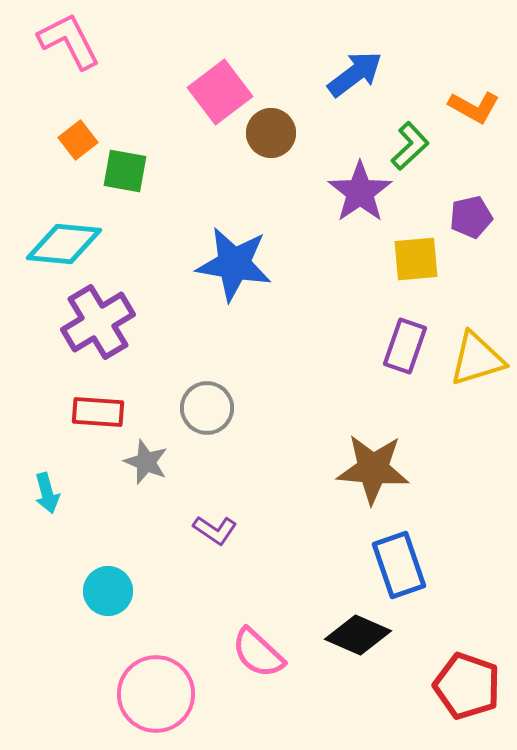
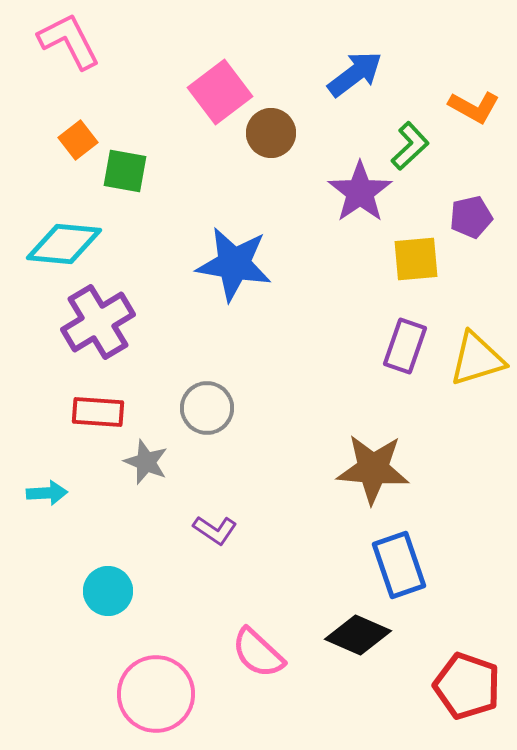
cyan arrow: rotated 78 degrees counterclockwise
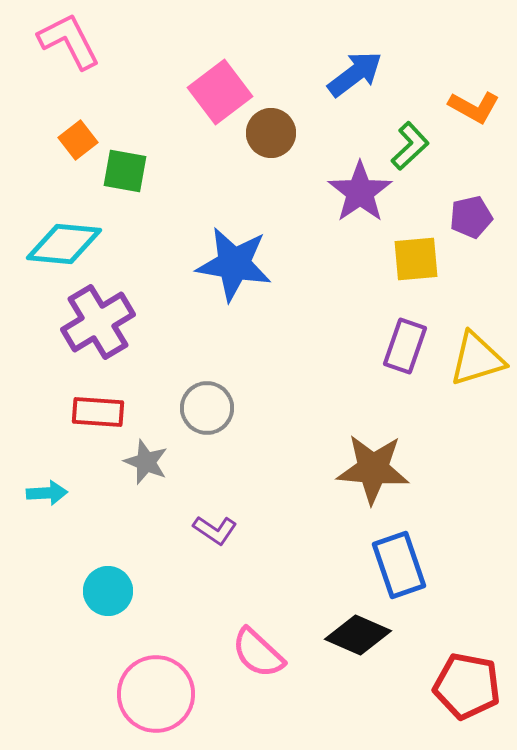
red pentagon: rotated 8 degrees counterclockwise
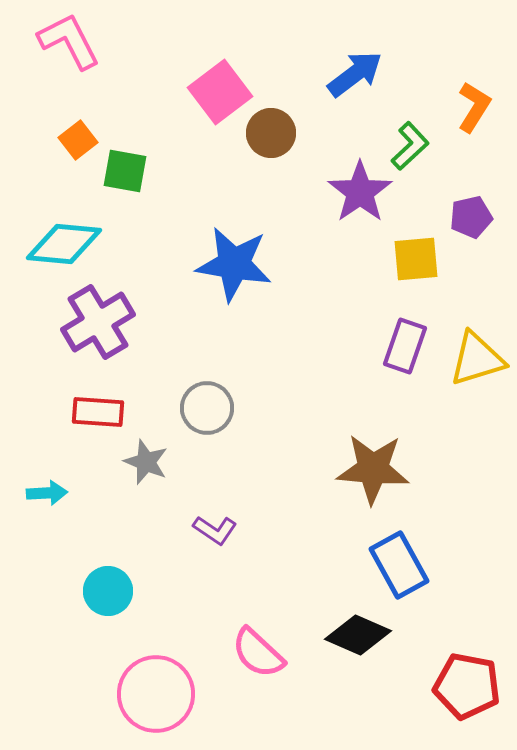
orange L-shape: rotated 87 degrees counterclockwise
blue rectangle: rotated 10 degrees counterclockwise
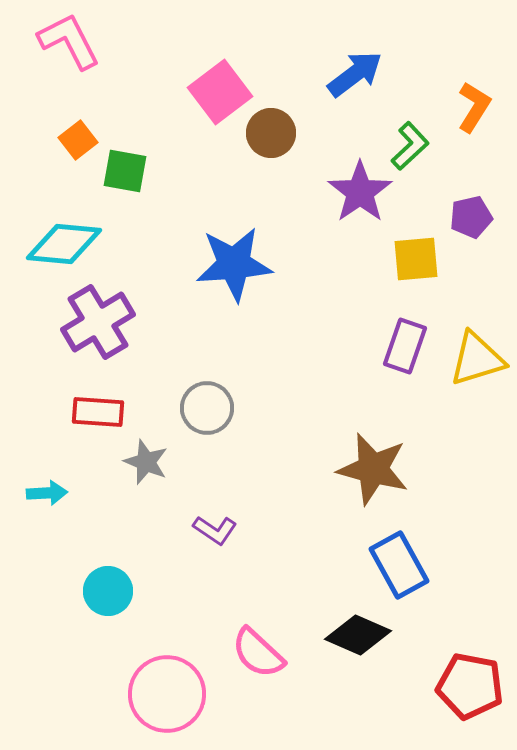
blue star: rotated 14 degrees counterclockwise
brown star: rotated 10 degrees clockwise
red pentagon: moved 3 px right
pink circle: moved 11 px right
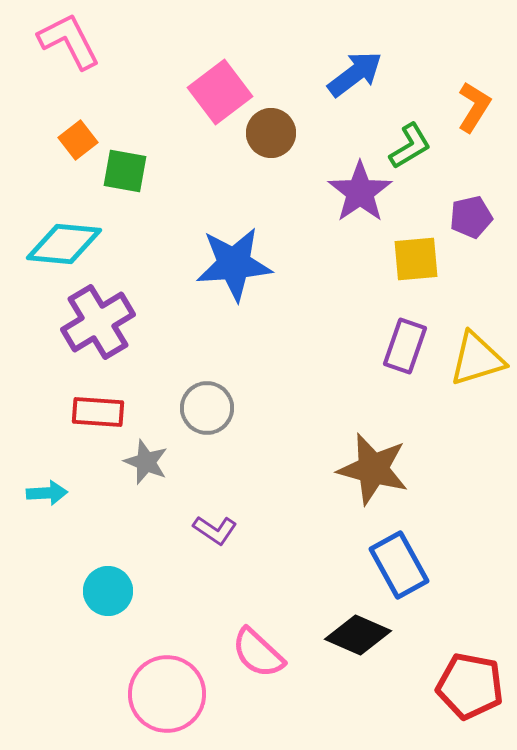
green L-shape: rotated 12 degrees clockwise
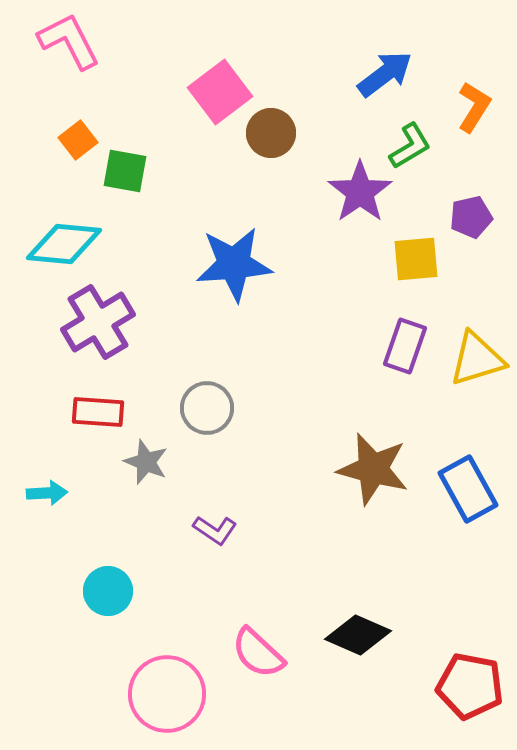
blue arrow: moved 30 px right
blue rectangle: moved 69 px right, 76 px up
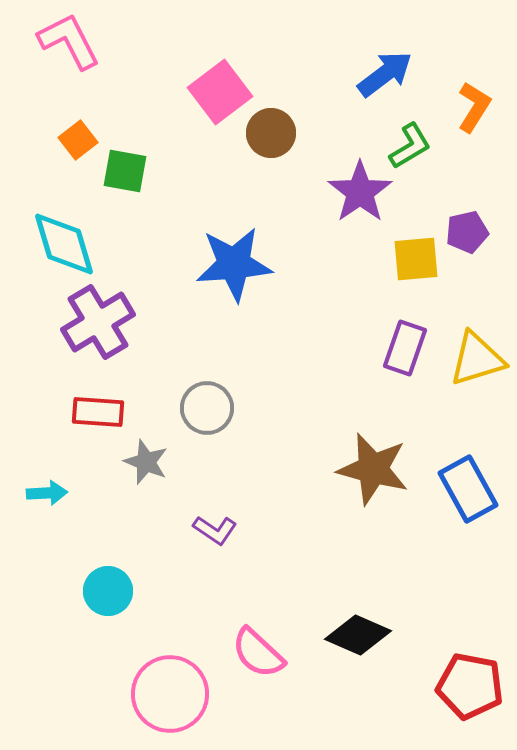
purple pentagon: moved 4 px left, 15 px down
cyan diamond: rotated 68 degrees clockwise
purple rectangle: moved 2 px down
pink circle: moved 3 px right
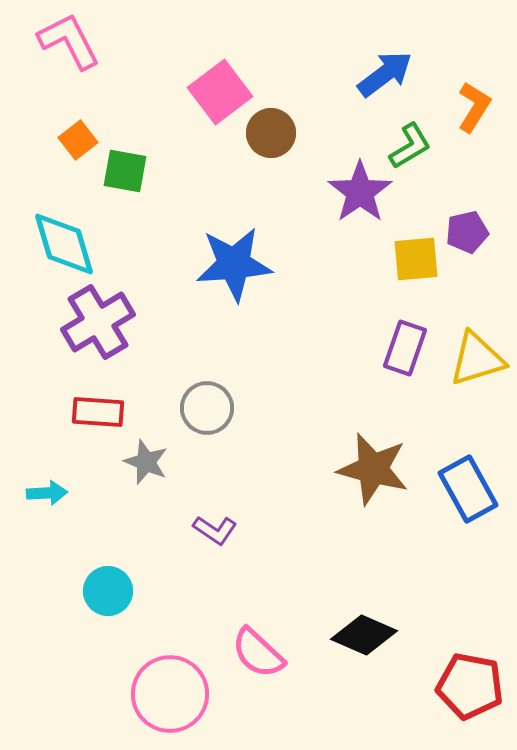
black diamond: moved 6 px right
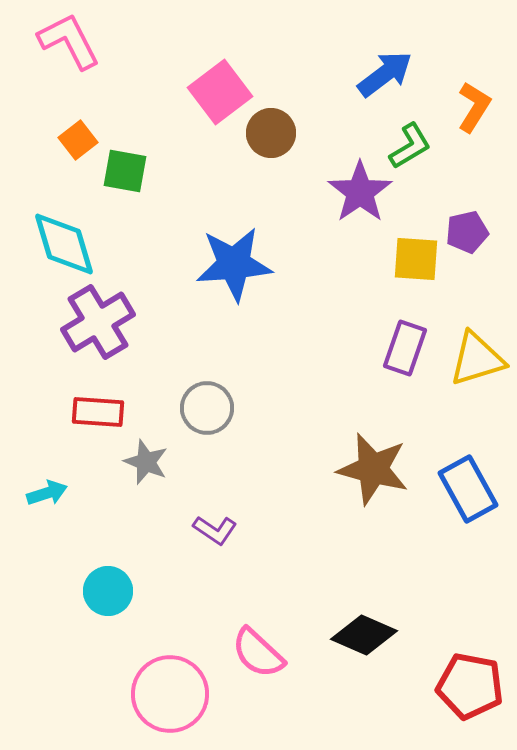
yellow square: rotated 9 degrees clockwise
cyan arrow: rotated 15 degrees counterclockwise
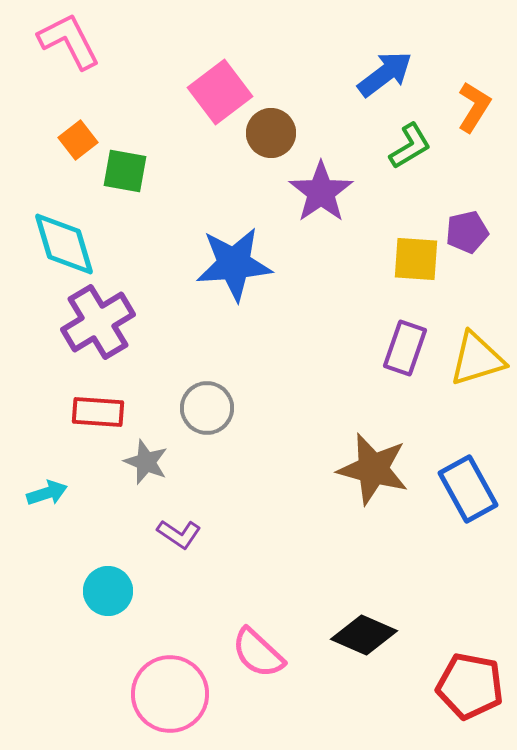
purple star: moved 39 px left
purple L-shape: moved 36 px left, 4 px down
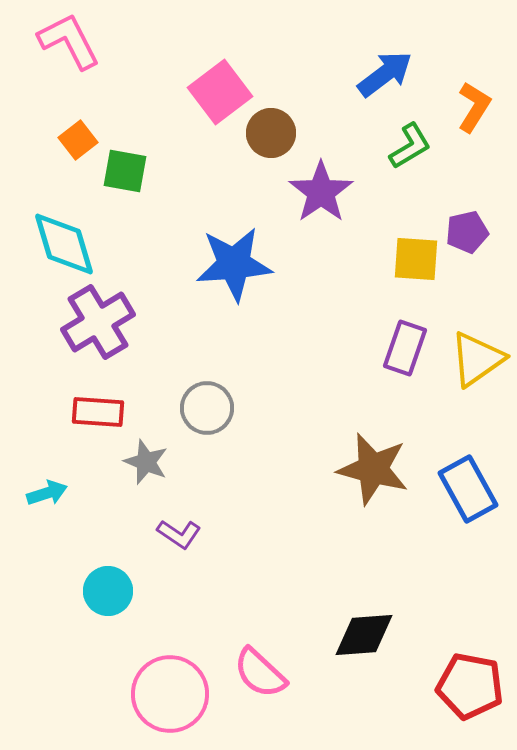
yellow triangle: rotated 18 degrees counterclockwise
black diamond: rotated 28 degrees counterclockwise
pink semicircle: moved 2 px right, 20 px down
